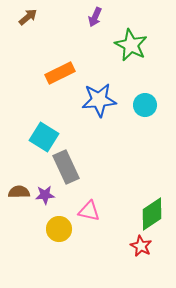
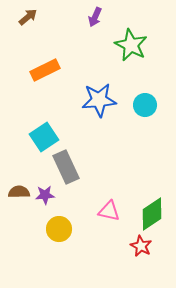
orange rectangle: moved 15 px left, 3 px up
cyan square: rotated 24 degrees clockwise
pink triangle: moved 20 px right
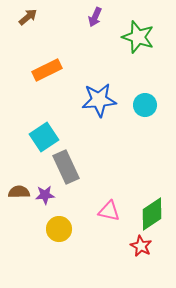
green star: moved 7 px right, 8 px up; rotated 8 degrees counterclockwise
orange rectangle: moved 2 px right
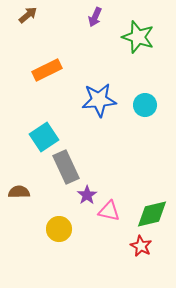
brown arrow: moved 2 px up
purple star: moved 42 px right; rotated 30 degrees counterclockwise
green diamond: rotated 20 degrees clockwise
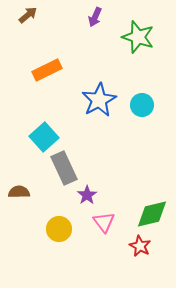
blue star: rotated 24 degrees counterclockwise
cyan circle: moved 3 px left
cyan square: rotated 8 degrees counterclockwise
gray rectangle: moved 2 px left, 1 px down
pink triangle: moved 5 px left, 11 px down; rotated 40 degrees clockwise
red star: moved 1 px left
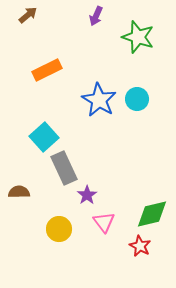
purple arrow: moved 1 px right, 1 px up
blue star: rotated 12 degrees counterclockwise
cyan circle: moved 5 px left, 6 px up
